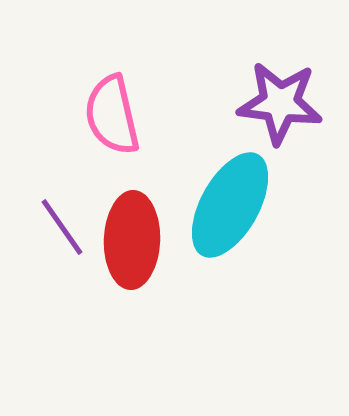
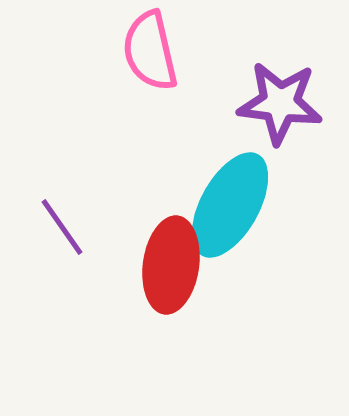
pink semicircle: moved 38 px right, 64 px up
red ellipse: moved 39 px right, 25 px down; rotated 6 degrees clockwise
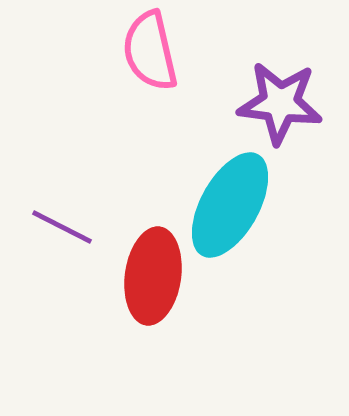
purple line: rotated 28 degrees counterclockwise
red ellipse: moved 18 px left, 11 px down
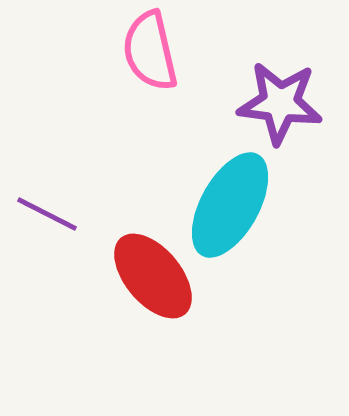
purple line: moved 15 px left, 13 px up
red ellipse: rotated 48 degrees counterclockwise
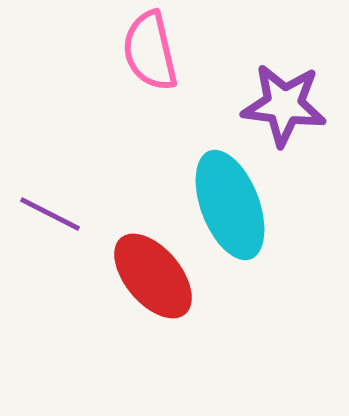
purple star: moved 4 px right, 2 px down
cyan ellipse: rotated 50 degrees counterclockwise
purple line: moved 3 px right
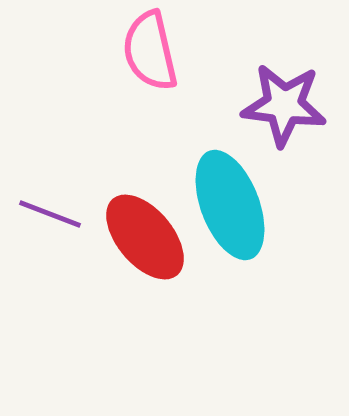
purple line: rotated 6 degrees counterclockwise
red ellipse: moved 8 px left, 39 px up
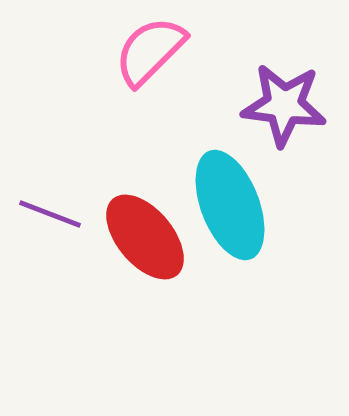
pink semicircle: rotated 58 degrees clockwise
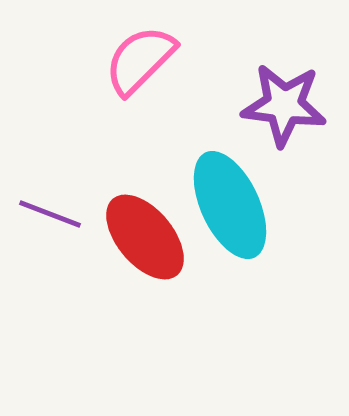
pink semicircle: moved 10 px left, 9 px down
cyan ellipse: rotated 4 degrees counterclockwise
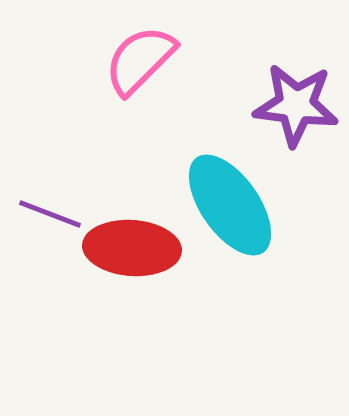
purple star: moved 12 px right
cyan ellipse: rotated 10 degrees counterclockwise
red ellipse: moved 13 px left, 11 px down; rotated 46 degrees counterclockwise
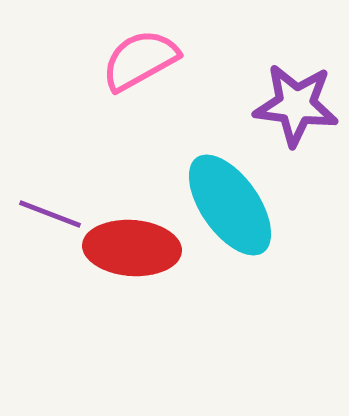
pink semicircle: rotated 16 degrees clockwise
